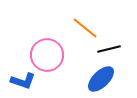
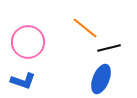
black line: moved 1 px up
pink circle: moved 19 px left, 13 px up
blue ellipse: rotated 24 degrees counterclockwise
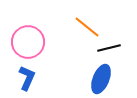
orange line: moved 2 px right, 1 px up
blue L-shape: moved 4 px right, 3 px up; rotated 85 degrees counterclockwise
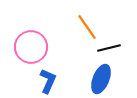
orange line: rotated 16 degrees clockwise
pink circle: moved 3 px right, 5 px down
blue L-shape: moved 21 px right, 3 px down
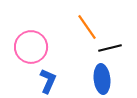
black line: moved 1 px right
blue ellipse: moved 1 px right; rotated 28 degrees counterclockwise
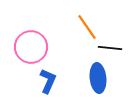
black line: rotated 20 degrees clockwise
blue ellipse: moved 4 px left, 1 px up
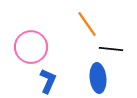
orange line: moved 3 px up
black line: moved 1 px right, 1 px down
